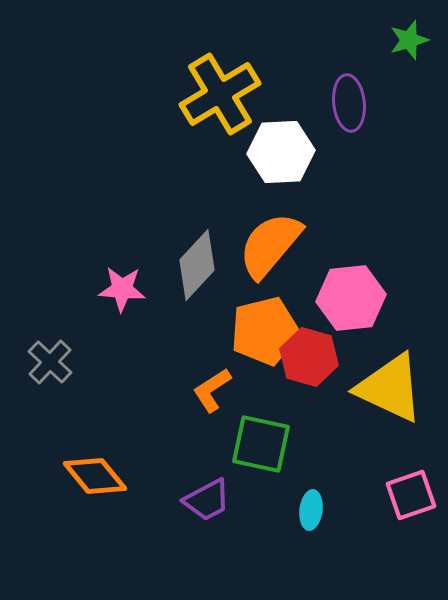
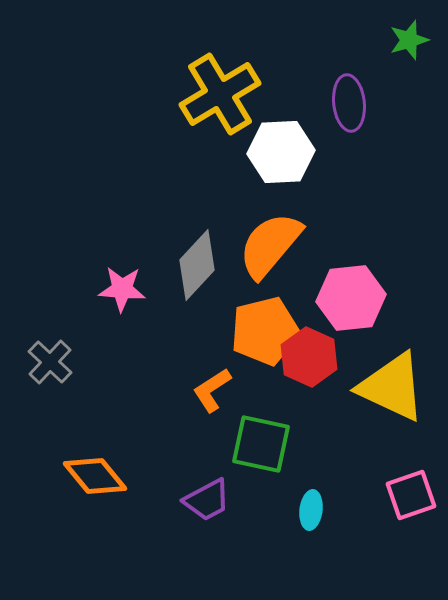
red hexagon: rotated 8 degrees clockwise
yellow triangle: moved 2 px right, 1 px up
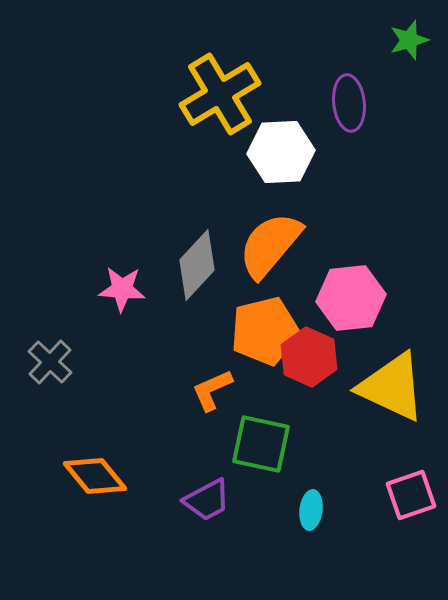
orange L-shape: rotated 9 degrees clockwise
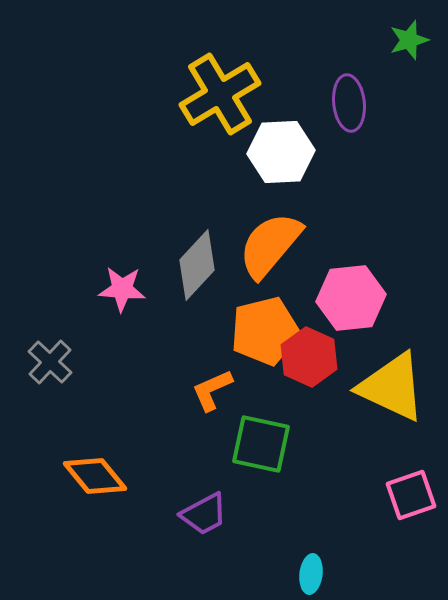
purple trapezoid: moved 3 px left, 14 px down
cyan ellipse: moved 64 px down
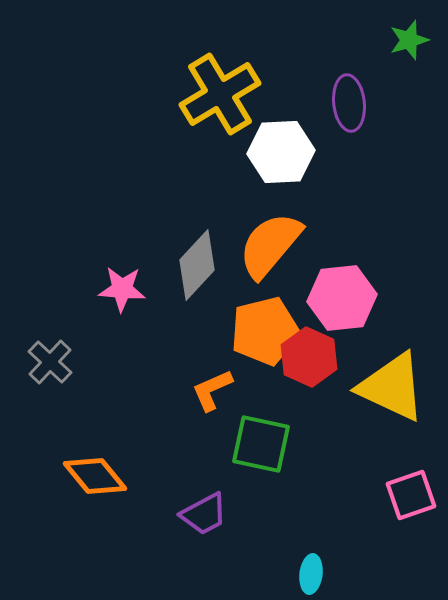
pink hexagon: moved 9 px left
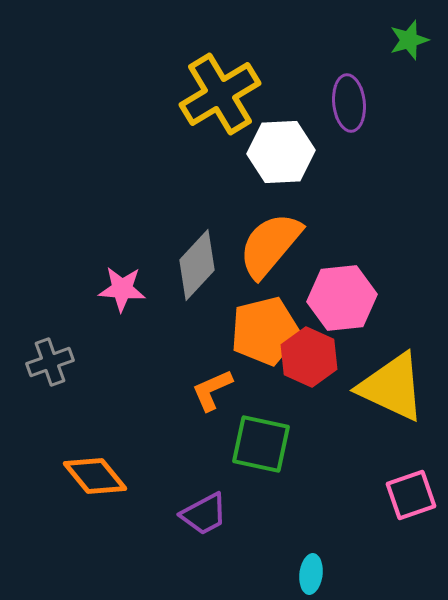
gray cross: rotated 27 degrees clockwise
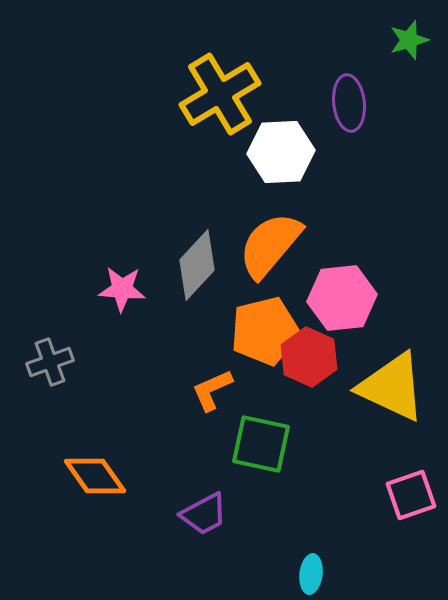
orange diamond: rotated 4 degrees clockwise
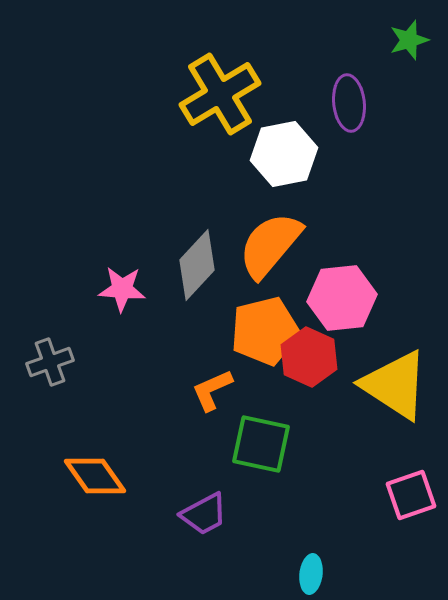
white hexagon: moved 3 px right, 2 px down; rotated 8 degrees counterclockwise
yellow triangle: moved 3 px right, 2 px up; rotated 8 degrees clockwise
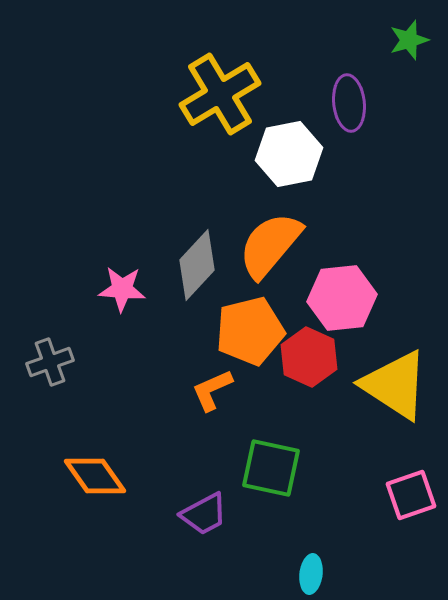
white hexagon: moved 5 px right
orange pentagon: moved 15 px left
green square: moved 10 px right, 24 px down
